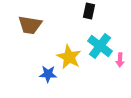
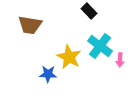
black rectangle: rotated 56 degrees counterclockwise
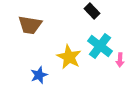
black rectangle: moved 3 px right
blue star: moved 9 px left, 1 px down; rotated 24 degrees counterclockwise
